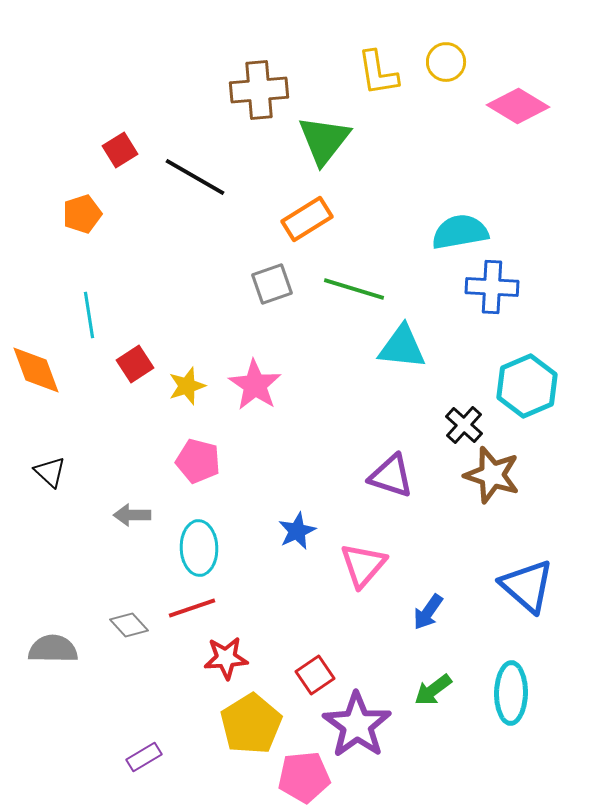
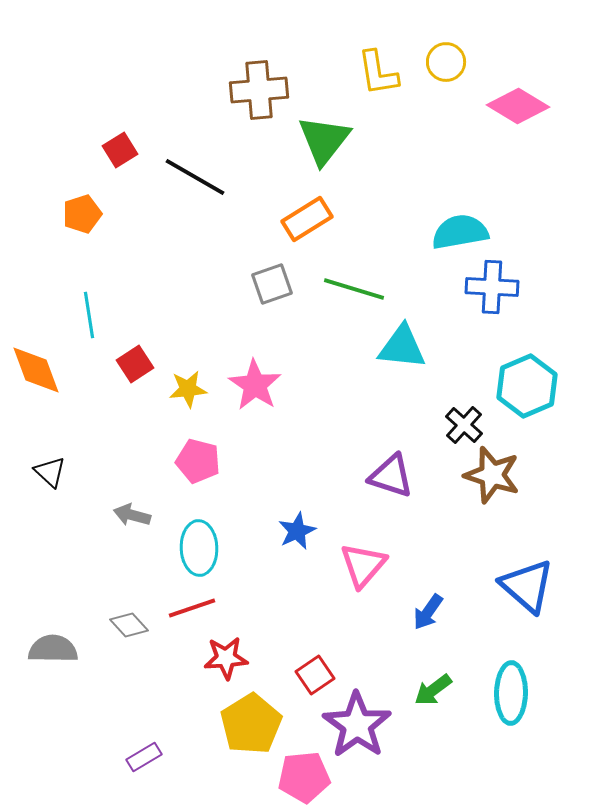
yellow star at (187, 386): moved 1 px right, 3 px down; rotated 12 degrees clockwise
gray arrow at (132, 515): rotated 15 degrees clockwise
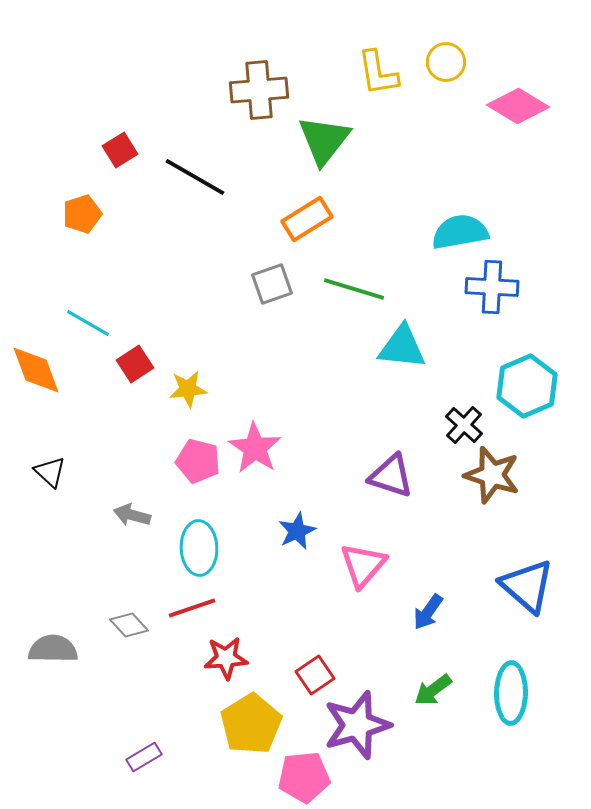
cyan line at (89, 315): moved 1 px left, 8 px down; rotated 51 degrees counterclockwise
pink star at (255, 385): moved 63 px down
purple star at (357, 725): rotated 20 degrees clockwise
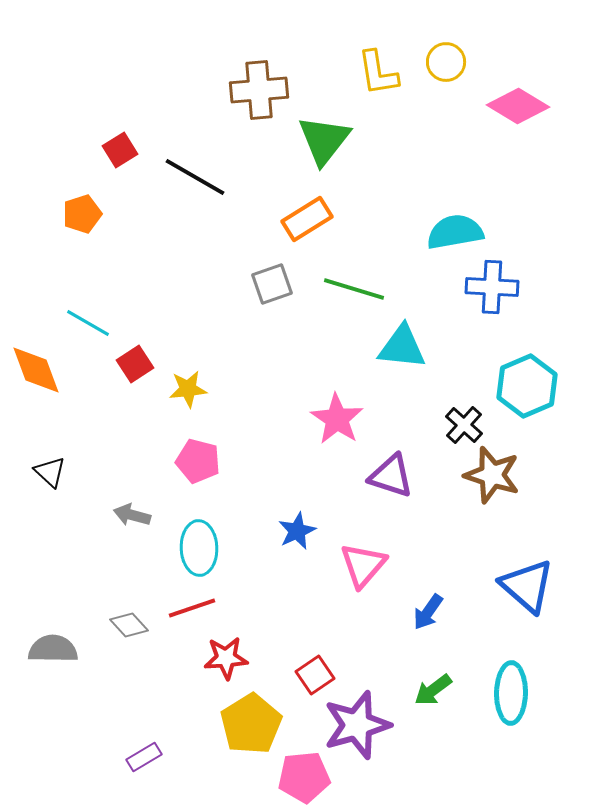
cyan semicircle at (460, 232): moved 5 px left
pink star at (255, 448): moved 82 px right, 29 px up
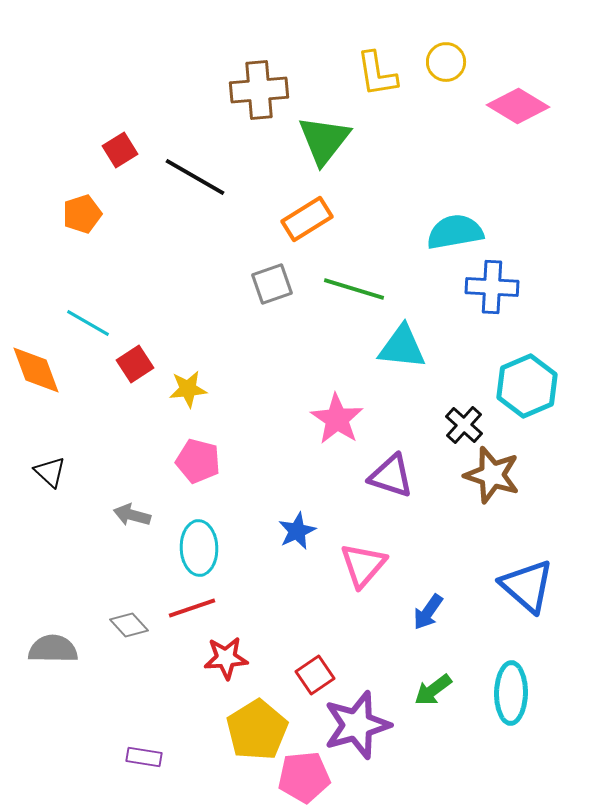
yellow L-shape at (378, 73): moved 1 px left, 1 px down
yellow pentagon at (251, 724): moved 6 px right, 6 px down
purple rectangle at (144, 757): rotated 40 degrees clockwise
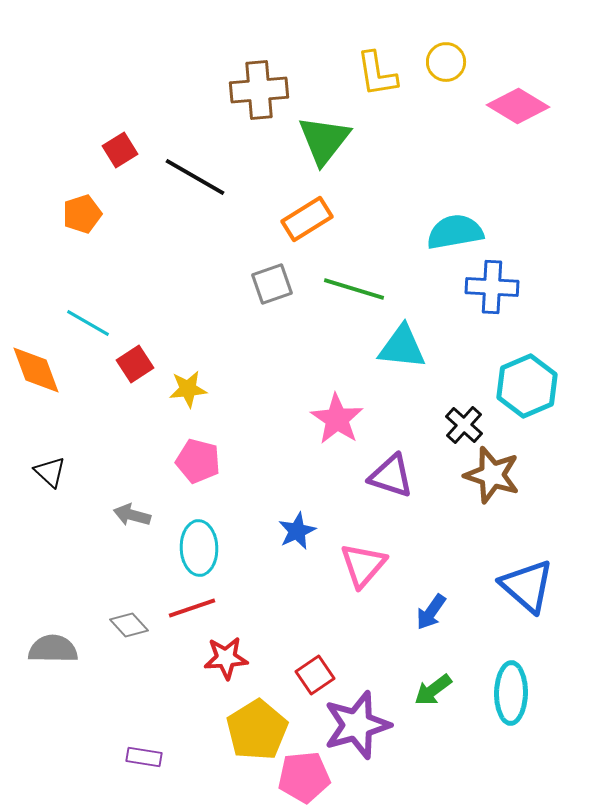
blue arrow at (428, 612): moved 3 px right
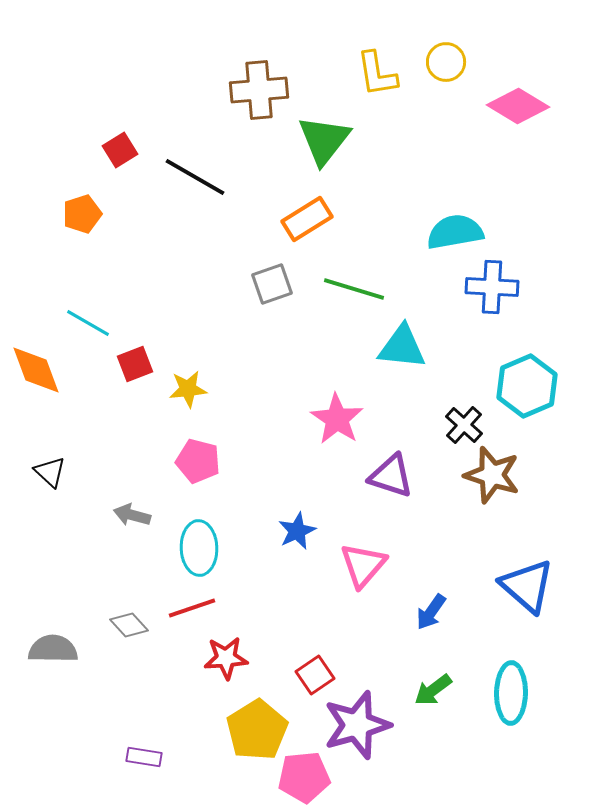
red square at (135, 364): rotated 12 degrees clockwise
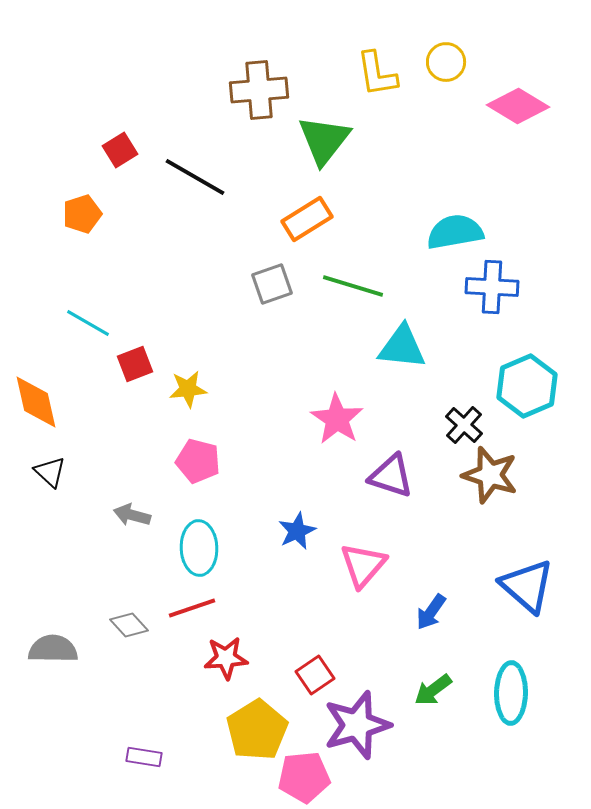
green line at (354, 289): moved 1 px left, 3 px up
orange diamond at (36, 370): moved 32 px down; rotated 8 degrees clockwise
brown star at (492, 475): moved 2 px left
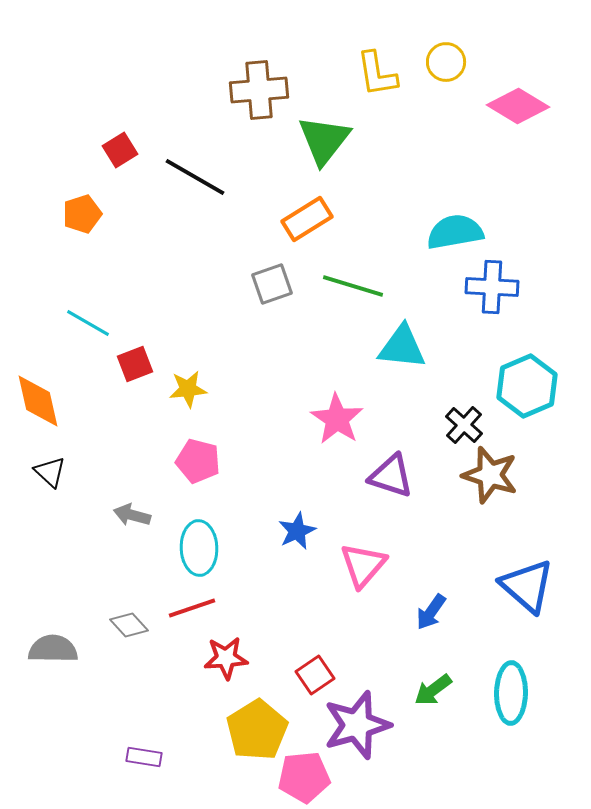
orange diamond at (36, 402): moved 2 px right, 1 px up
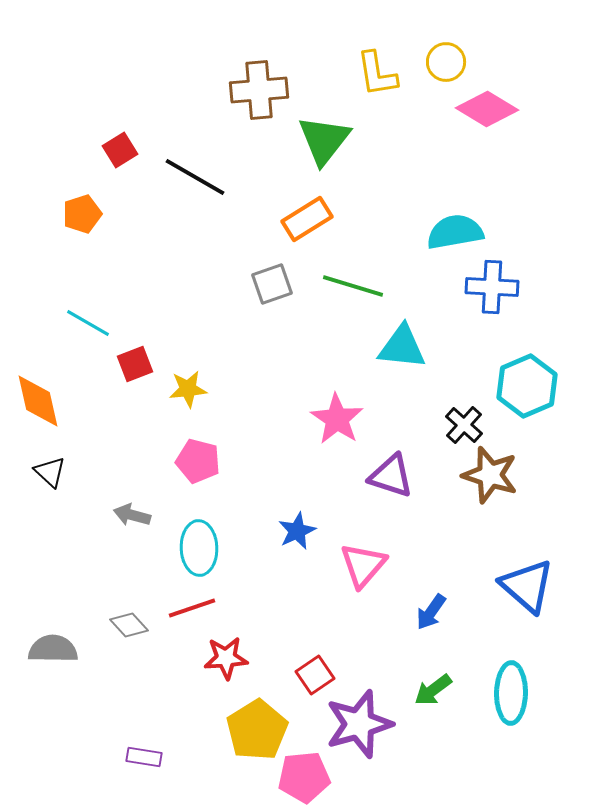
pink diamond at (518, 106): moved 31 px left, 3 px down
purple star at (357, 725): moved 2 px right, 1 px up
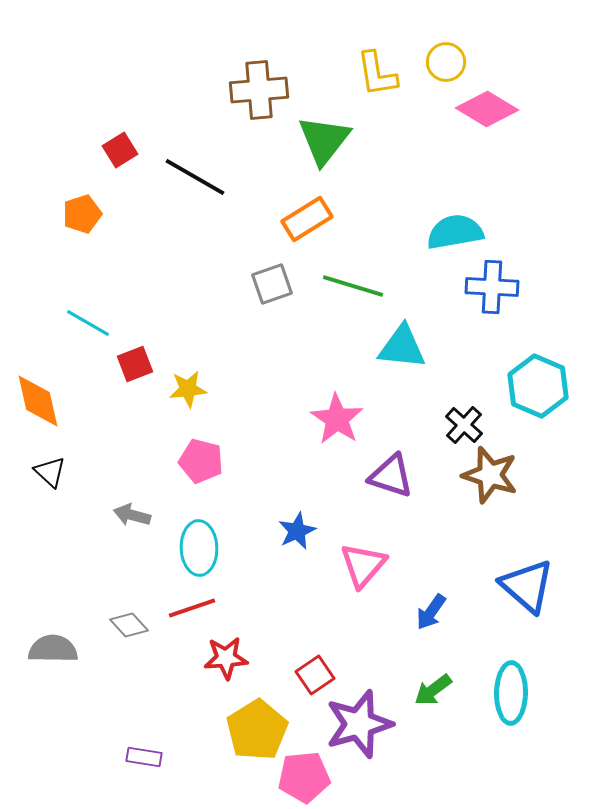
cyan hexagon at (527, 386): moved 11 px right; rotated 14 degrees counterclockwise
pink pentagon at (198, 461): moved 3 px right
